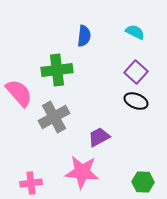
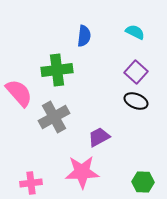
pink star: rotated 8 degrees counterclockwise
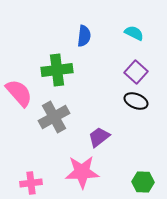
cyan semicircle: moved 1 px left, 1 px down
purple trapezoid: rotated 10 degrees counterclockwise
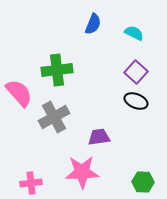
blue semicircle: moved 9 px right, 12 px up; rotated 15 degrees clockwise
purple trapezoid: rotated 30 degrees clockwise
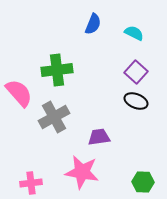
pink star: rotated 12 degrees clockwise
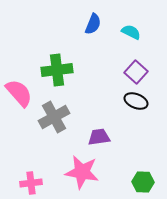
cyan semicircle: moved 3 px left, 1 px up
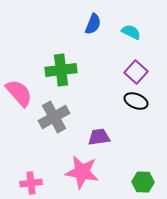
green cross: moved 4 px right
